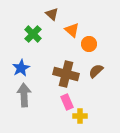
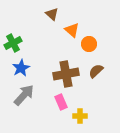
green cross: moved 20 px left, 9 px down; rotated 18 degrees clockwise
brown cross: rotated 25 degrees counterclockwise
gray arrow: rotated 45 degrees clockwise
pink rectangle: moved 6 px left
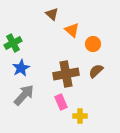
orange circle: moved 4 px right
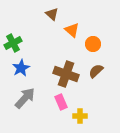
brown cross: rotated 30 degrees clockwise
gray arrow: moved 1 px right, 3 px down
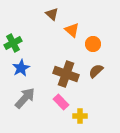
pink rectangle: rotated 21 degrees counterclockwise
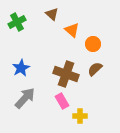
green cross: moved 4 px right, 21 px up
brown semicircle: moved 1 px left, 2 px up
pink rectangle: moved 1 px right, 1 px up; rotated 14 degrees clockwise
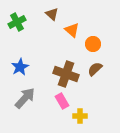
blue star: moved 1 px left, 1 px up
